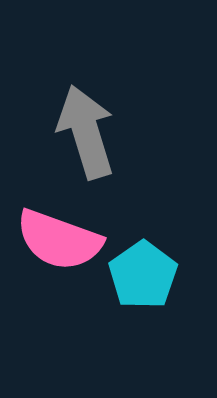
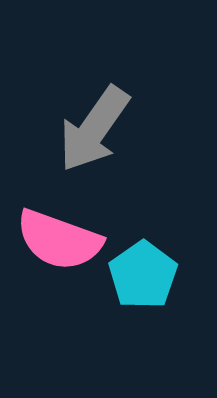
gray arrow: moved 8 px right, 3 px up; rotated 128 degrees counterclockwise
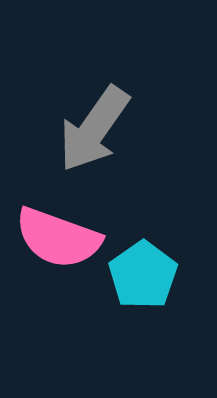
pink semicircle: moved 1 px left, 2 px up
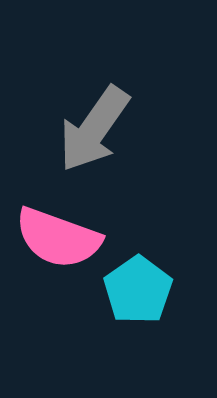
cyan pentagon: moved 5 px left, 15 px down
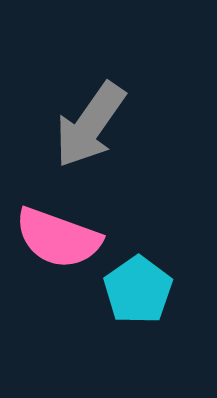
gray arrow: moved 4 px left, 4 px up
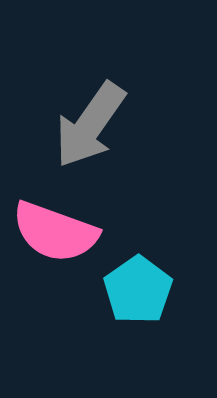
pink semicircle: moved 3 px left, 6 px up
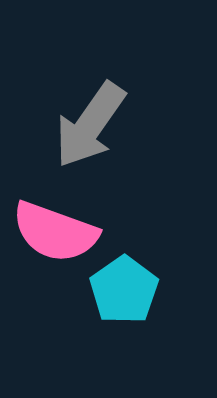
cyan pentagon: moved 14 px left
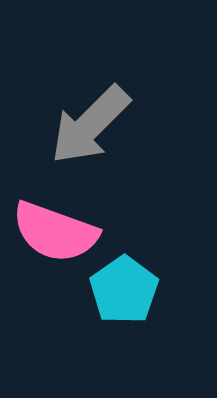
gray arrow: rotated 10 degrees clockwise
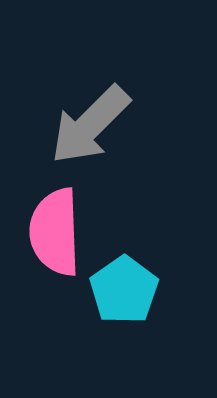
pink semicircle: rotated 68 degrees clockwise
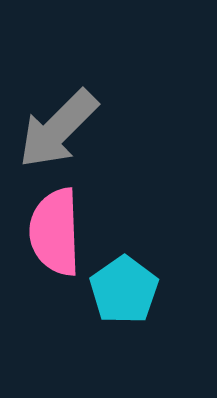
gray arrow: moved 32 px left, 4 px down
